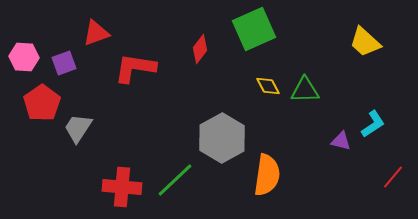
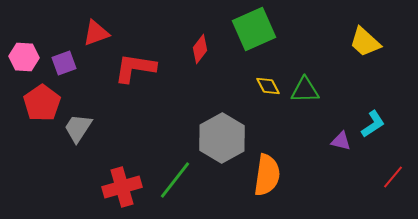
green line: rotated 9 degrees counterclockwise
red cross: rotated 21 degrees counterclockwise
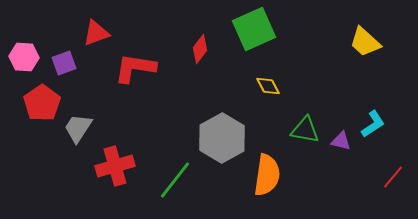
green triangle: moved 40 px down; rotated 12 degrees clockwise
red cross: moved 7 px left, 21 px up
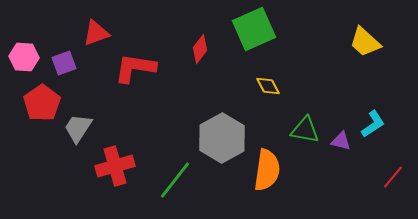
orange semicircle: moved 5 px up
